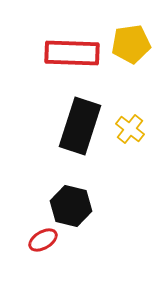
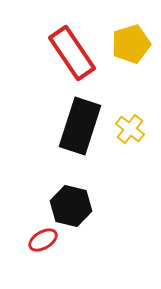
yellow pentagon: rotated 9 degrees counterclockwise
red rectangle: rotated 54 degrees clockwise
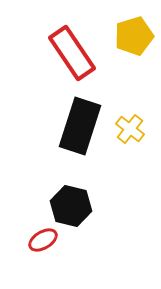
yellow pentagon: moved 3 px right, 8 px up
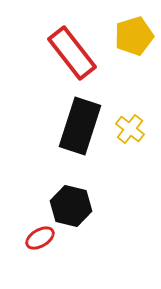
red rectangle: rotated 4 degrees counterclockwise
red ellipse: moved 3 px left, 2 px up
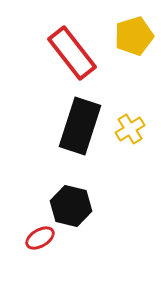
yellow cross: rotated 20 degrees clockwise
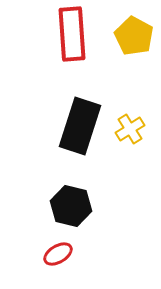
yellow pentagon: rotated 27 degrees counterclockwise
red rectangle: moved 19 px up; rotated 34 degrees clockwise
red ellipse: moved 18 px right, 16 px down
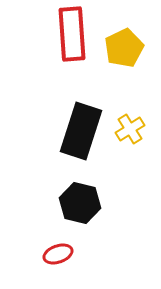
yellow pentagon: moved 10 px left, 12 px down; rotated 18 degrees clockwise
black rectangle: moved 1 px right, 5 px down
black hexagon: moved 9 px right, 3 px up
red ellipse: rotated 12 degrees clockwise
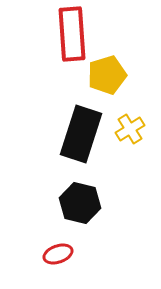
yellow pentagon: moved 17 px left, 27 px down; rotated 9 degrees clockwise
black rectangle: moved 3 px down
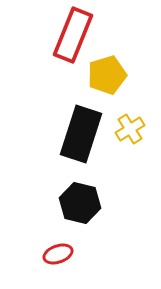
red rectangle: moved 1 px right, 1 px down; rotated 26 degrees clockwise
